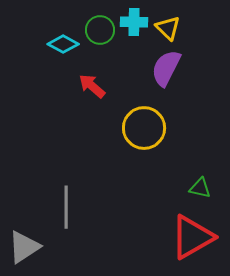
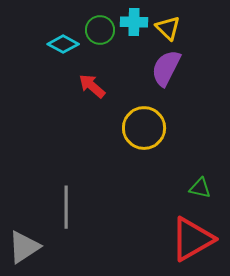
red triangle: moved 2 px down
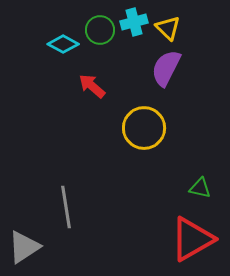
cyan cross: rotated 16 degrees counterclockwise
gray line: rotated 9 degrees counterclockwise
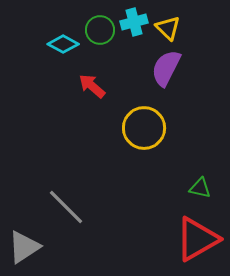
gray line: rotated 36 degrees counterclockwise
red triangle: moved 5 px right
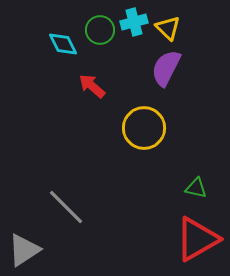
cyan diamond: rotated 36 degrees clockwise
green triangle: moved 4 px left
gray triangle: moved 3 px down
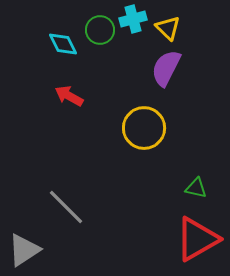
cyan cross: moved 1 px left, 3 px up
red arrow: moved 23 px left, 10 px down; rotated 12 degrees counterclockwise
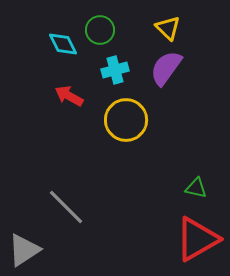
cyan cross: moved 18 px left, 51 px down
purple semicircle: rotated 9 degrees clockwise
yellow circle: moved 18 px left, 8 px up
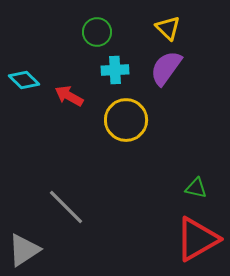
green circle: moved 3 px left, 2 px down
cyan diamond: moved 39 px left, 36 px down; rotated 20 degrees counterclockwise
cyan cross: rotated 12 degrees clockwise
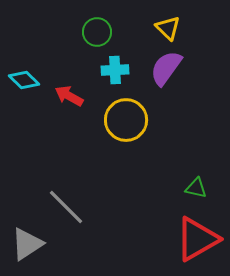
gray triangle: moved 3 px right, 6 px up
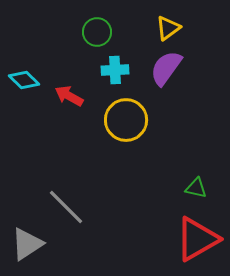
yellow triangle: rotated 40 degrees clockwise
